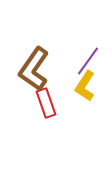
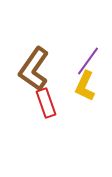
yellow L-shape: rotated 8 degrees counterclockwise
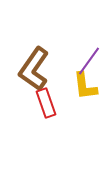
purple line: moved 1 px right
yellow L-shape: rotated 32 degrees counterclockwise
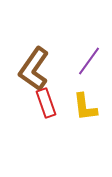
yellow L-shape: moved 21 px down
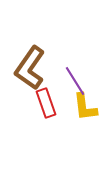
purple line: moved 14 px left, 20 px down; rotated 68 degrees counterclockwise
brown L-shape: moved 4 px left, 1 px up
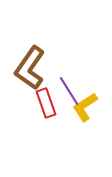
purple line: moved 6 px left, 10 px down
yellow L-shape: rotated 64 degrees clockwise
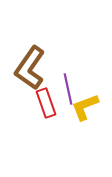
purple line: moved 1 px left, 2 px up; rotated 20 degrees clockwise
yellow L-shape: rotated 12 degrees clockwise
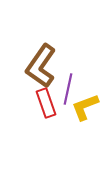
brown L-shape: moved 11 px right, 2 px up
purple line: rotated 24 degrees clockwise
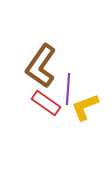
purple line: rotated 8 degrees counterclockwise
red rectangle: rotated 36 degrees counterclockwise
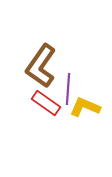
yellow L-shape: rotated 44 degrees clockwise
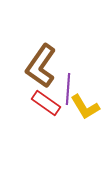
yellow L-shape: rotated 144 degrees counterclockwise
